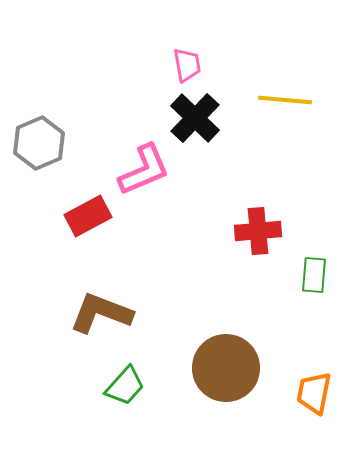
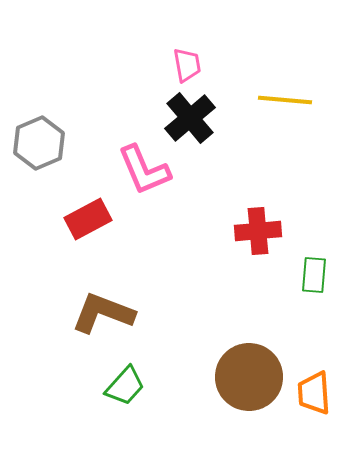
black cross: moved 5 px left; rotated 6 degrees clockwise
pink L-shape: rotated 90 degrees clockwise
red rectangle: moved 3 px down
brown L-shape: moved 2 px right
brown circle: moved 23 px right, 9 px down
orange trapezoid: rotated 15 degrees counterclockwise
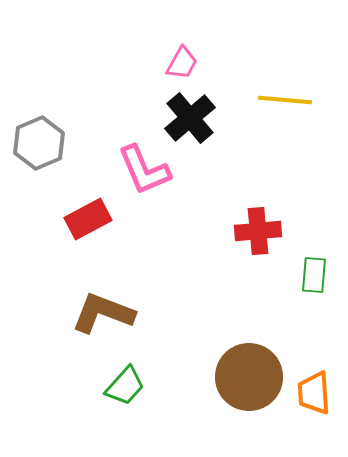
pink trapezoid: moved 5 px left, 2 px up; rotated 39 degrees clockwise
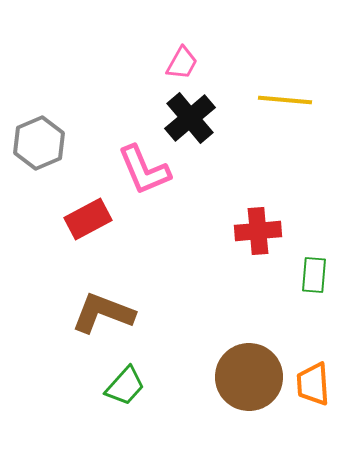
orange trapezoid: moved 1 px left, 9 px up
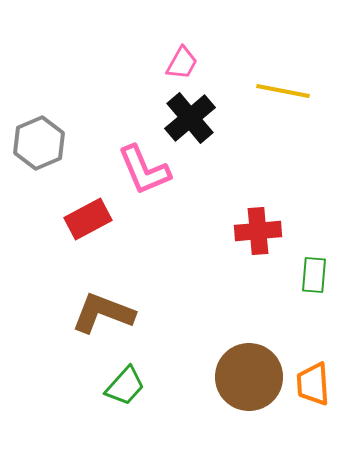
yellow line: moved 2 px left, 9 px up; rotated 6 degrees clockwise
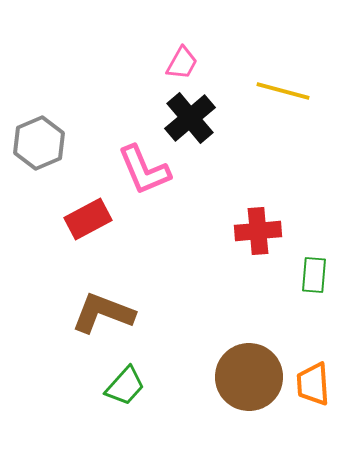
yellow line: rotated 4 degrees clockwise
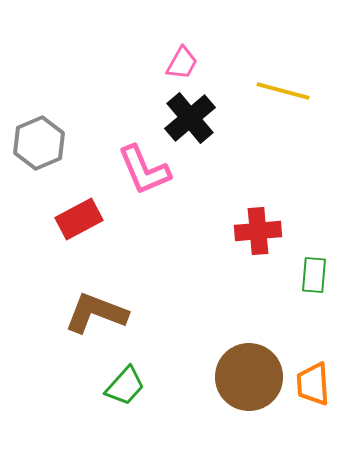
red rectangle: moved 9 px left
brown L-shape: moved 7 px left
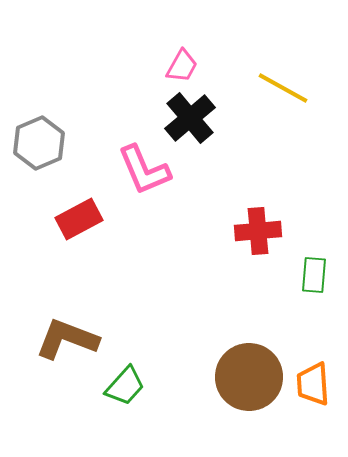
pink trapezoid: moved 3 px down
yellow line: moved 3 px up; rotated 14 degrees clockwise
brown L-shape: moved 29 px left, 26 px down
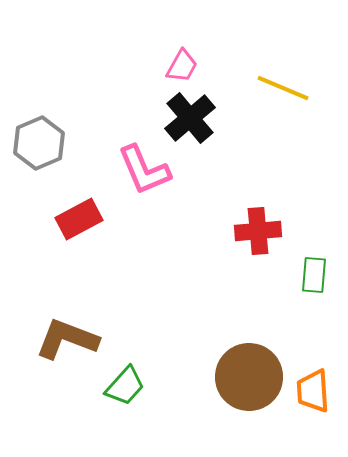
yellow line: rotated 6 degrees counterclockwise
orange trapezoid: moved 7 px down
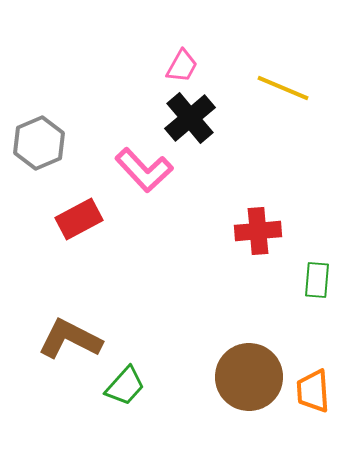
pink L-shape: rotated 20 degrees counterclockwise
green rectangle: moved 3 px right, 5 px down
brown L-shape: moved 3 px right; rotated 6 degrees clockwise
